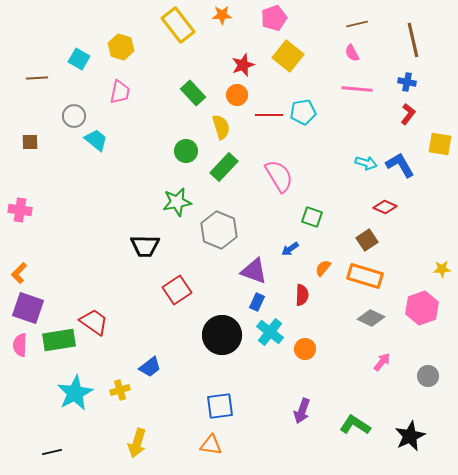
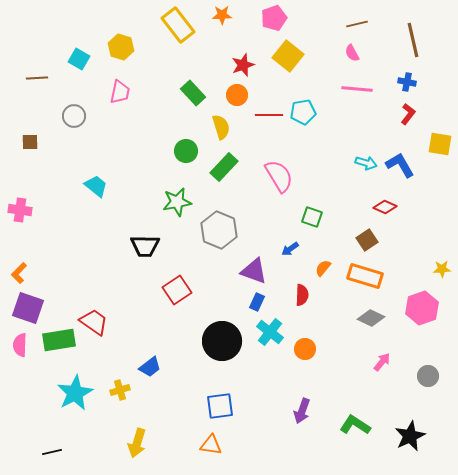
cyan trapezoid at (96, 140): moved 46 px down
black circle at (222, 335): moved 6 px down
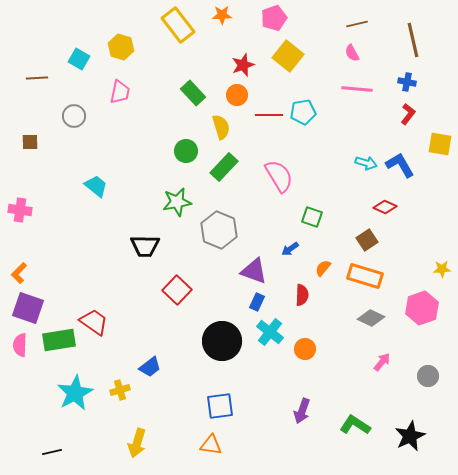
red square at (177, 290): rotated 12 degrees counterclockwise
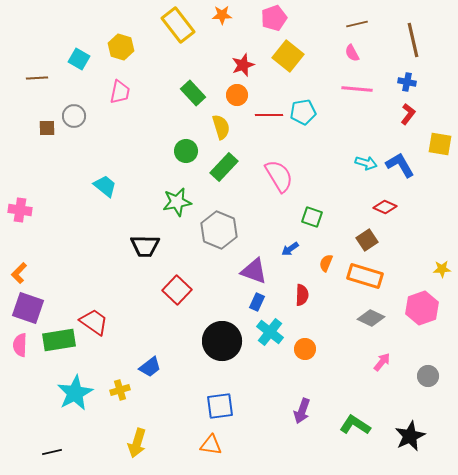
brown square at (30, 142): moved 17 px right, 14 px up
cyan trapezoid at (96, 186): moved 9 px right
orange semicircle at (323, 268): moved 3 px right, 5 px up; rotated 18 degrees counterclockwise
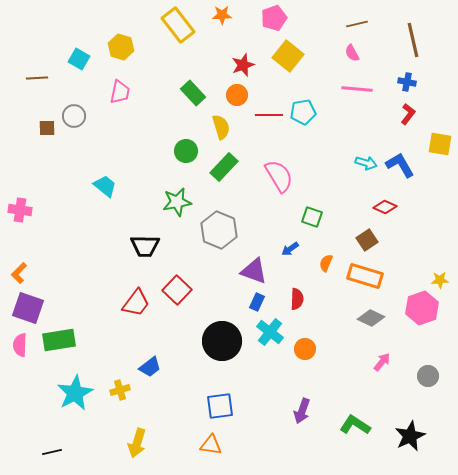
yellow star at (442, 269): moved 2 px left, 11 px down
red semicircle at (302, 295): moved 5 px left, 4 px down
red trapezoid at (94, 322): moved 42 px right, 19 px up; rotated 92 degrees clockwise
